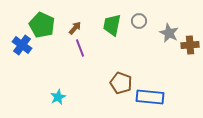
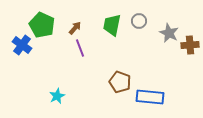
brown pentagon: moved 1 px left, 1 px up
cyan star: moved 1 px left, 1 px up
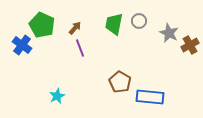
green trapezoid: moved 2 px right, 1 px up
brown cross: rotated 24 degrees counterclockwise
brown pentagon: rotated 10 degrees clockwise
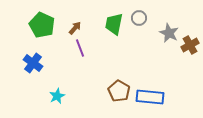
gray circle: moved 3 px up
blue cross: moved 11 px right, 18 px down
brown pentagon: moved 1 px left, 9 px down
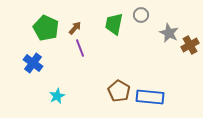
gray circle: moved 2 px right, 3 px up
green pentagon: moved 4 px right, 3 px down
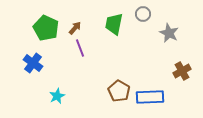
gray circle: moved 2 px right, 1 px up
brown cross: moved 8 px left, 26 px down
blue rectangle: rotated 8 degrees counterclockwise
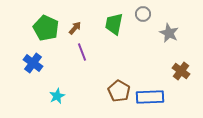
purple line: moved 2 px right, 4 px down
brown cross: moved 1 px left; rotated 24 degrees counterclockwise
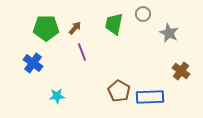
green pentagon: rotated 25 degrees counterclockwise
cyan star: rotated 21 degrees clockwise
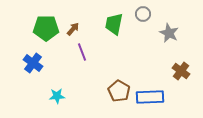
brown arrow: moved 2 px left, 1 px down
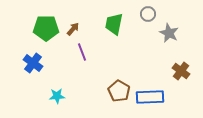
gray circle: moved 5 px right
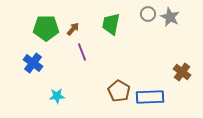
green trapezoid: moved 3 px left
gray star: moved 1 px right, 16 px up
brown cross: moved 1 px right, 1 px down
